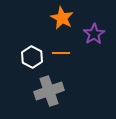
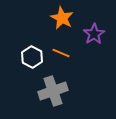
orange line: rotated 24 degrees clockwise
gray cross: moved 4 px right
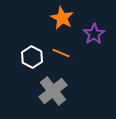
gray cross: rotated 20 degrees counterclockwise
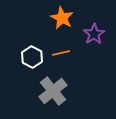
orange line: rotated 36 degrees counterclockwise
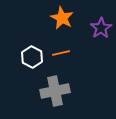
purple star: moved 7 px right, 6 px up
gray cross: moved 2 px right; rotated 28 degrees clockwise
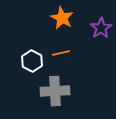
white hexagon: moved 4 px down
gray cross: rotated 8 degrees clockwise
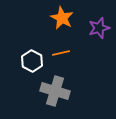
purple star: moved 2 px left; rotated 15 degrees clockwise
gray cross: rotated 20 degrees clockwise
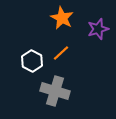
purple star: moved 1 px left, 1 px down
orange line: rotated 30 degrees counterclockwise
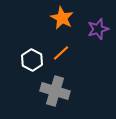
white hexagon: moved 1 px up
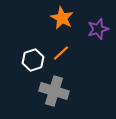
white hexagon: moved 1 px right; rotated 15 degrees clockwise
gray cross: moved 1 px left
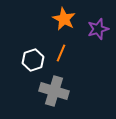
orange star: moved 2 px right, 1 px down
orange line: rotated 24 degrees counterclockwise
